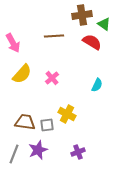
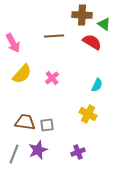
brown cross: rotated 12 degrees clockwise
yellow cross: moved 21 px right
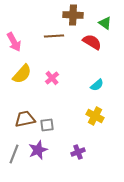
brown cross: moved 9 px left
green triangle: moved 1 px right, 1 px up
pink arrow: moved 1 px right, 1 px up
cyan semicircle: rotated 24 degrees clockwise
yellow cross: moved 7 px right, 2 px down
brown trapezoid: moved 3 px up; rotated 20 degrees counterclockwise
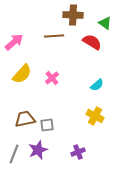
pink arrow: rotated 102 degrees counterclockwise
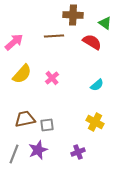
yellow cross: moved 6 px down
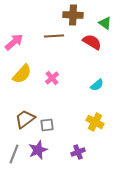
brown trapezoid: rotated 25 degrees counterclockwise
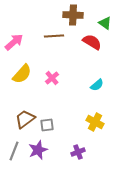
gray line: moved 3 px up
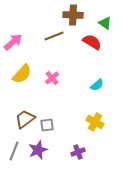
brown line: rotated 18 degrees counterclockwise
pink arrow: moved 1 px left
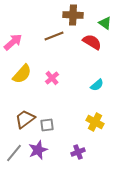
gray line: moved 2 px down; rotated 18 degrees clockwise
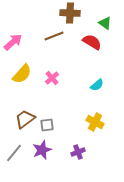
brown cross: moved 3 px left, 2 px up
purple star: moved 4 px right
